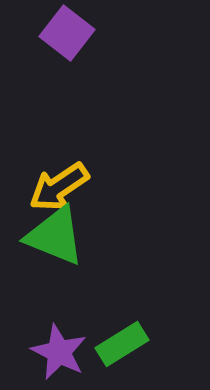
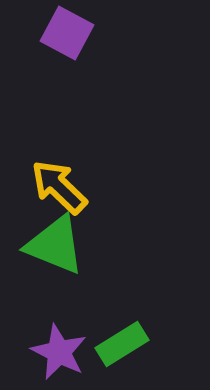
purple square: rotated 10 degrees counterclockwise
yellow arrow: rotated 78 degrees clockwise
green triangle: moved 9 px down
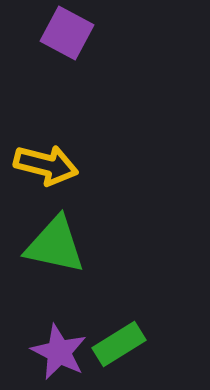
yellow arrow: moved 13 px left, 22 px up; rotated 150 degrees clockwise
green triangle: rotated 10 degrees counterclockwise
green rectangle: moved 3 px left
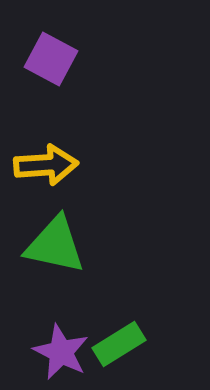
purple square: moved 16 px left, 26 px down
yellow arrow: rotated 18 degrees counterclockwise
purple star: moved 2 px right
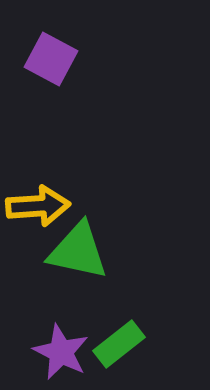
yellow arrow: moved 8 px left, 41 px down
green triangle: moved 23 px right, 6 px down
green rectangle: rotated 6 degrees counterclockwise
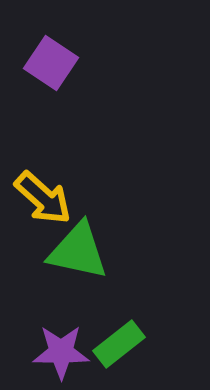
purple square: moved 4 px down; rotated 6 degrees clockwise
yellow arrow: moved 5 px right, 8 px up; rotated 46 degrees clockwise
purple star: rotated 26 degrees counterclockwise
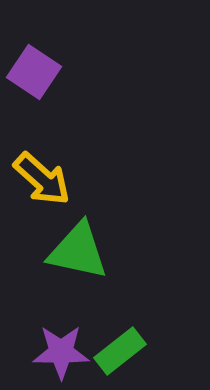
purple square: moved 17 px left, 9 px down
yellow arrow: moved 1 px left, 19 px up
green rectangle: moved 1 px right, 7 px down
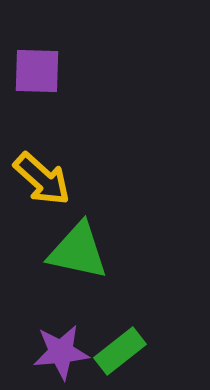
purple square: moved 3 px right, 1 px up; rotated 32 degrees counterclockwise
purple star: rotated 6 degrees counterclockwise
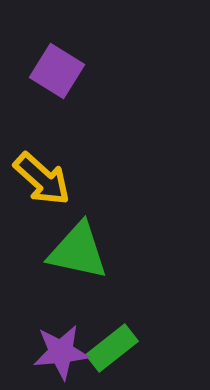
purple square: moved 20 px right; rotated 30 degrees clockwise
green rectangle: moved 8 px left, 3 px up
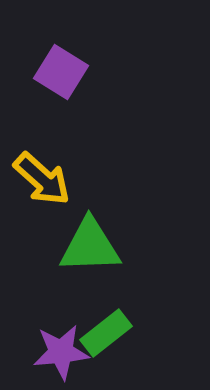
purple square: moved 4 px right, 1 px down
green triangle: moved 12 px right, 5 px up; rotated 14 degrees counterclockwise
green rectangle: moved 6 px left, 15 px up
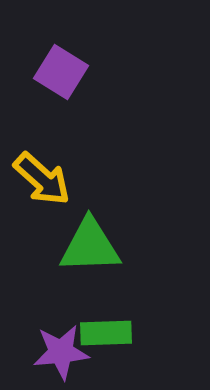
green rectangle: rotated 36 degrees clockwise
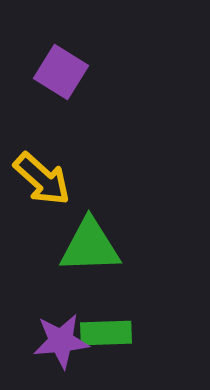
purple star: moved 11 px up
